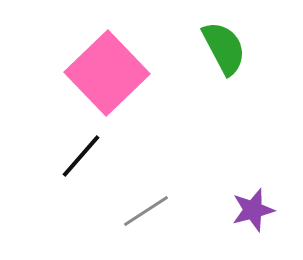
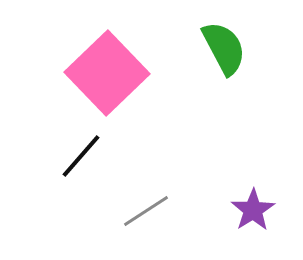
purple star: rotated 18 degrees counterclockwise
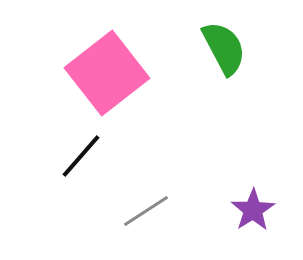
pink square: rotated 6 degrees clockwise
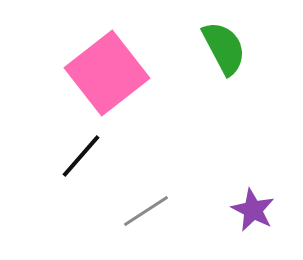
purple star: rotated 12 degrees counterclockwise
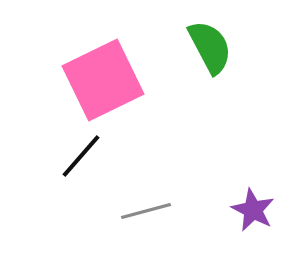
green semicircle: moved 14 px left, 1 px up
pink square: moved 4 px left, 7 px down; rotated 12 degrees clockwise
gray line: rotated 18 degrees clockwise
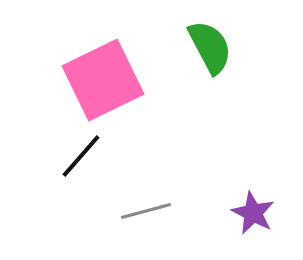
purple star: moved 3 px down
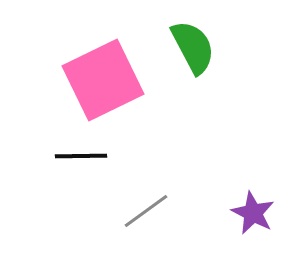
green semicircle: moved 17 px left
black line: rotated 48 degrees clockwise
gray line: rotated 21 degrees counterclockwise
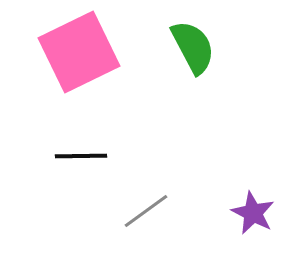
pink square: moved 24 px left, 28 px up
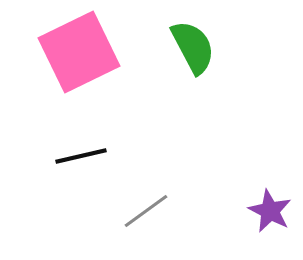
black line: rotated 12 degrees counterclockwise
purple star: moved 17 px right, 2 px up
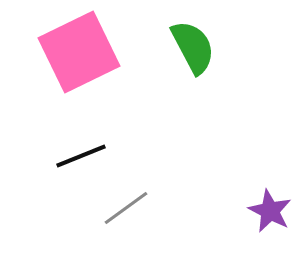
black line: rotated 9 degrees counterclockwise
gray line: moved 20 px left, 3 px up
